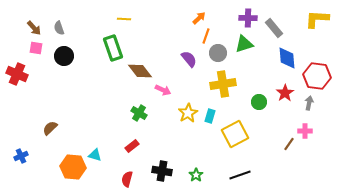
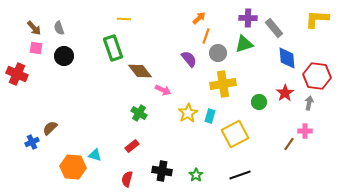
blue cross: moved 11 px right, 14 px up
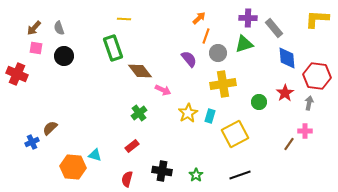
brown arrow: rotated 84 degrees clockwise
green cross: rotated 21 degrees clockwise
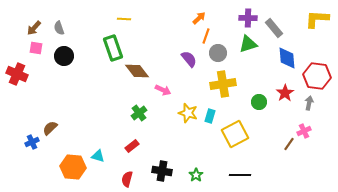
green triangle: moved 4 px right
brown diamond: moved 3 px left
yellow star: rotated 24 degrees counterclockwise
pink cross: moved 1 px left; rotated 24 degrees counterclockwise
cyan triangle: moved 3 px right, 1 px down
black line: rotated 20 degrees clockwise
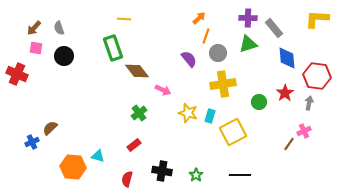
yellow square: moved 2 px left, 2 px up
red rectangle: moved 2 px right, 1 px up
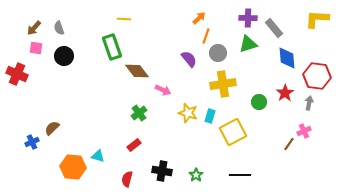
green rectangle: moved 1 px left, 1 px up
brown semicircle: moved 2 px right
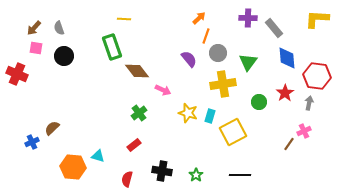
green triangle: moved 18 px down; rotated 36 degrees counterclockwise
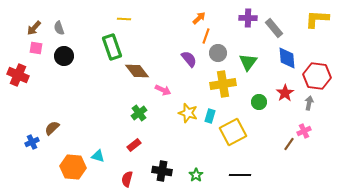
red cross: moved 1 px right, 1 px down
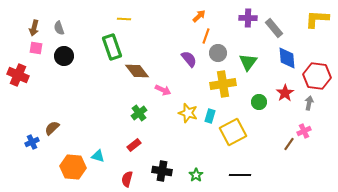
orange arrow: moved 2 px up
brown arrow: rotated 28 degrees counterclockwise
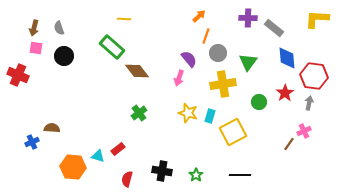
gray rectangle: rotated 12 degrees counterclockwise
green rectangle: rotated 30 degrees counterclockwise
red hexagon: moved 3 px left
pink arrow: moved 16 px right, 12 px up; rotated 84 degrees clockwise
brown semicircle: rotated 49 degrees clockwise
red rectangle: moved 16 px left, 4 px down
